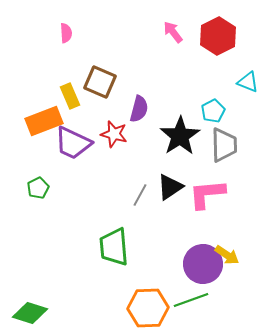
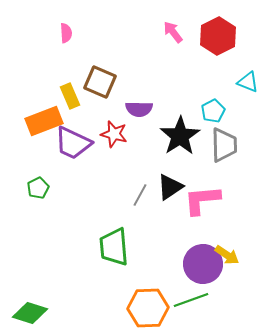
purple semicircle: rotated 76 degrees clockwise
pink L-shape: moved 5 px left, 6 px down
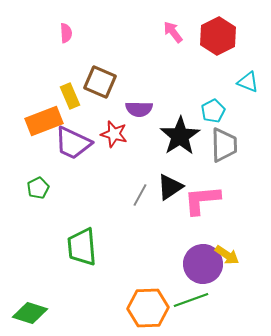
green trapezoid: moved 32 px left
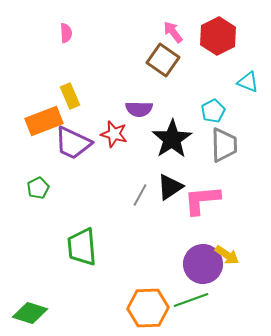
brown square: moved 63 px right, 22 px up; rotated 12 degrees clockwise
black star: moved 8 px left, 3 px down
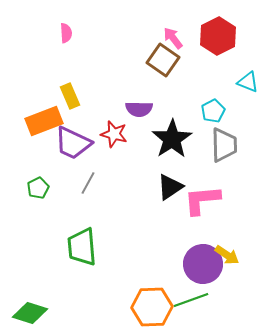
pink arrow: moved 6 px down
gray line: moved 52 px left, 12 px up
orange hexagon: moved 4 px right, 1 px up
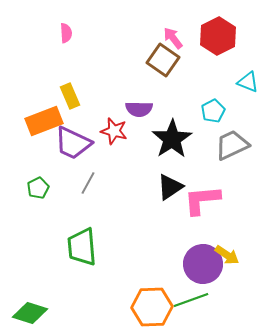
red star: moved 3 px up
gray trapezoid: moved 8 px right; rotated 114 degrees counterclockwise
